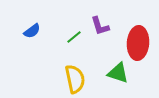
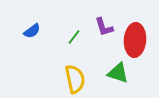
purple L-shape: moved 4 px right, 1 px down
green line: rotated 14 degrees counterclockwise
red ellipse: moved 3 px left, 3 px up
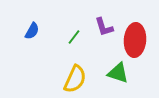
blue semicircle: rotated 24 degrees counterclockwise
yellow semicircle: rotated 36 degrees clockwise
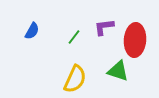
purple L-shape: rotated 100 degrees clockwise
green triangle: moved 2 px up
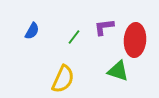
yellow semicircle: moved 12 px left
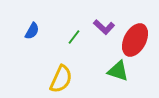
purple L-shape: rotated 130 degrees counterclockwise
red ellipse: rotated 24 degrees clockwise
yellow semicircle: moved 2 px left
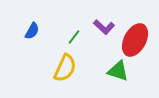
yellow semicircle: moved 4 px right, 11 px up
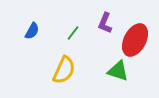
purple L-shape: moved 1 px right, 4 px up; rotated 70 degrees clockwise
green line: moved 1 px left, 4 px up
yellow semicircle: moved 1 px left, 2 px down
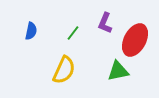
blue semicircle: moved 1 px left; rotated 18 degrees counterclockwise
green triangle: rotated 30 degrees counterclockwise
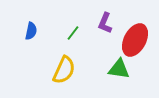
green triangle: moved 1 px right, 2 px up; rotated 20 degrees clockwise
